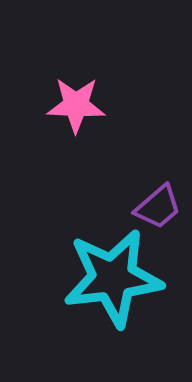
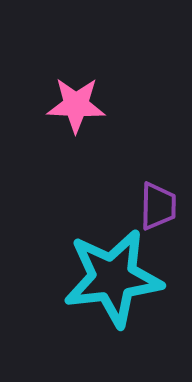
purple trapezoid: moved 1 px up; rotated 48 degrees counterclockwise
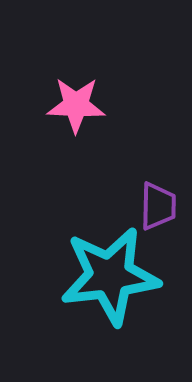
cyan star: moved 3 px left, 2 px up
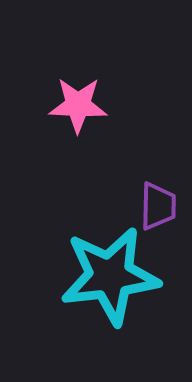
pink star: moved 2 px right
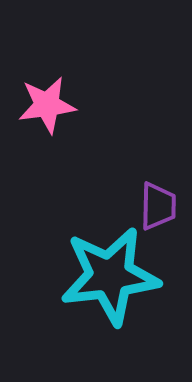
pink star: moved 31 px left; rotated 10 degrees counterclockwise
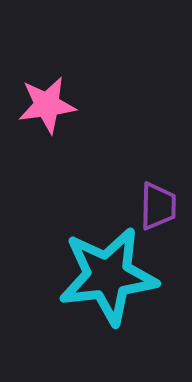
cyan star: moved 2 px left
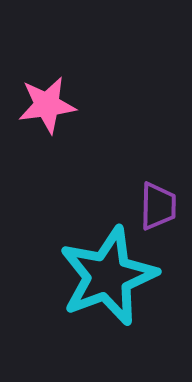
cyan star: rotated 14 degrees counterclockwise
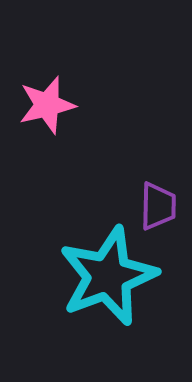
pink star: rotated 6 degrees counterclockwise
